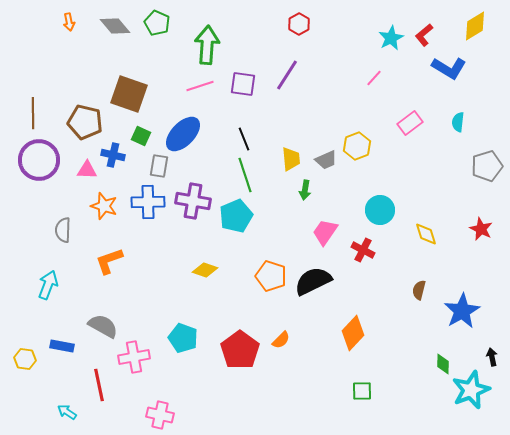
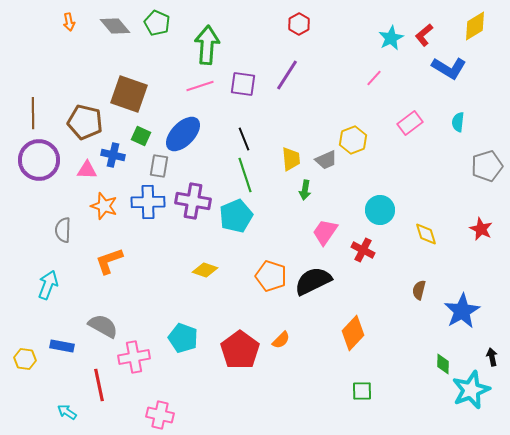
yellow hexagon at (357, 146): moved 4 px left, 6 px up
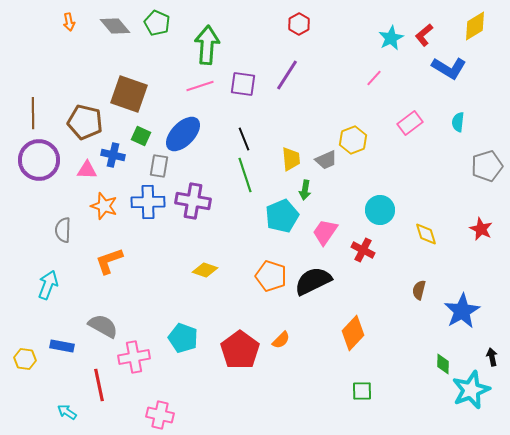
cyan pentagon at (236, 216): moved 46 px right
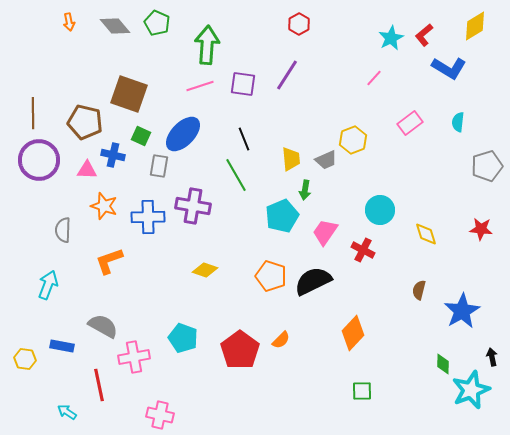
green line at (245, 175): moved 9 px left; rotated 12 degrees counterclockwise
purple cross at (193, 201): moved 5 px down
blue cross at (148, 202): moved 15 px down
red star at (481, 229): rotated 20 degrees counterclockwise
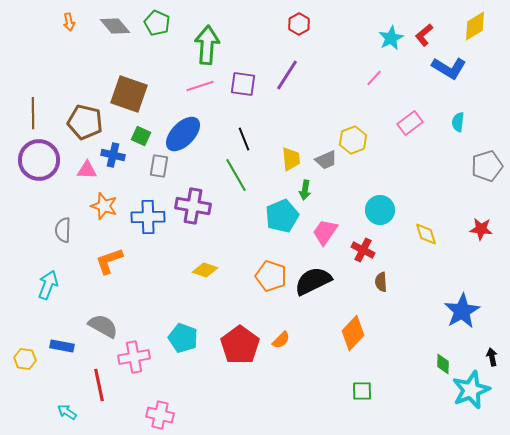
brown semicircle at (419, 290): moved 38 px left, 8 px up; rotated 18 degrees counterclockwise
red pentagon at (240, 350): moved 5 px up
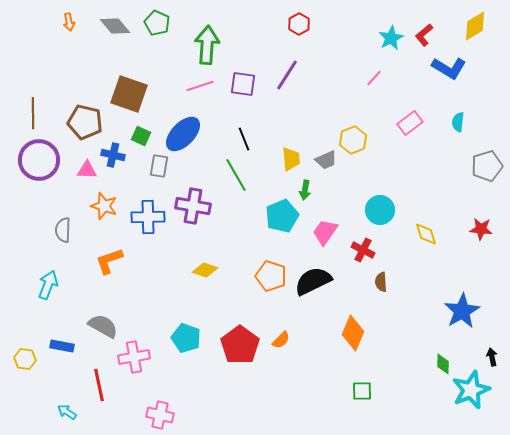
orange diamond at (353, 333): rotated 20 degrees counterclockwise
cyan pentagon at (183, 338): moved 3 px right
